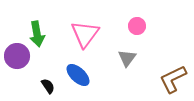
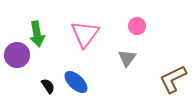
purple circle: moved 1 px up
blue ellipse: moved 2 px left, 7 px down
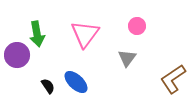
brown L-shape: rotated 8 degrees counterclockwise
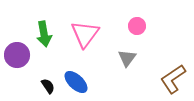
green arrow: moved 7 px right
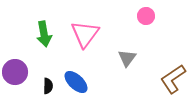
pink circle: moved 9 px right, 10 px up
purple circle: moved 2 px left, 17 px down
black semicircle: rotated 35 degrees clockwise
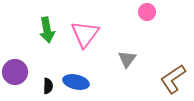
pink circle: moved 1 px right, 4 px up
green arrow: moved 3 px right, 4 px up
gray triangle: moved 1 px down
blue ellipse: rotated 30 degrees counterclockwise
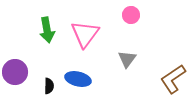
pink circle: moved 16 px left, 3 px down
blue ellipse: moved 2 px right, 3 px up
black semicircle: moved 1 px right
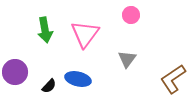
green arrow: moved 2 px left
black semicircle: rotated 42 degrees clockwise
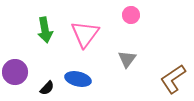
black semicircle: moved 2 px left, 2 px down
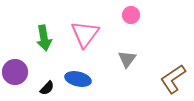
green arrow: moved 1 px left, 8 px down
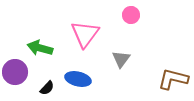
green arrow: moved 4 px left, 10 px down; rotated 115 degrees clockwise
gray triangle: moved 6 px left
brown L-shape: rotated 48 degrees clockwise
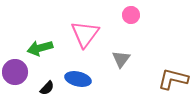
green arrow: rotated 30 degrees counterclockwise
